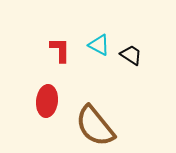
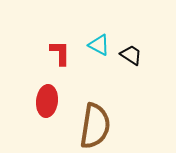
red L-shape: moved 3 px down
brown semicircle: rotated 132 degrees counterclockwise
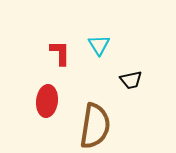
cyan triangle: rotated 30 degrees clockwise
black trapezoid: moved 25 px down; rotated 135 degrees clockwise
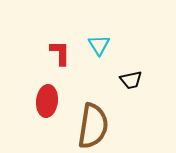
brown semicircle: moved 2 px left
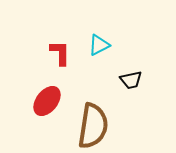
cyan triangle: rotated 35 degrees clockwise
red ellipse: rotated 32 degrees clockwise
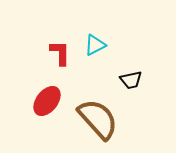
cyan triangle: moved 4 px left
brown semicircle: moved 5 px right, 7 px up; rotated 51 degrees counterclockwise
